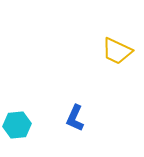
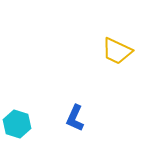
cyan hexagon: moved 1 px up; rotated 24 degrees clockwise
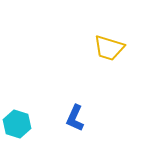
yellow trapezoid: moved 8 px left, 3 px up; rotated 8 degrees counterclockwise
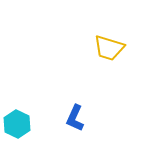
cyan hexagon: rotated 8 degrees clockwise
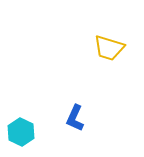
cyan hexagon: moved 4 px right, 8 px down
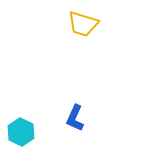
yellow trapezoid: moved 26 px left, 24 px up
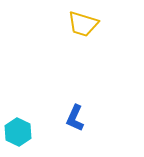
cyan hexagon: moved 3 px left
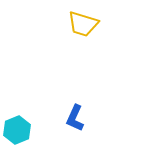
cyan hexagon: moved 1 px left, 2 px up; rotated 12 degrees clockwise
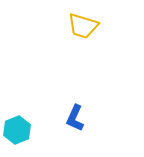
yellow trapezoid: moved 2 px down
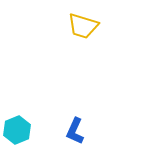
blue L-shape: moved 13 px down
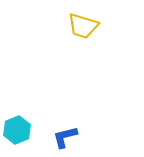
blue L-shape: moved 10 px left, 6 px down; rotated 52 degrees clockwise
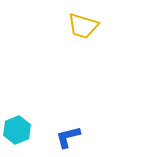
blue L-shape: moved 3 px right
